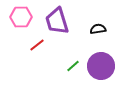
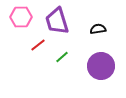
red line: moved 1 px right
green line: moved 11 px left, 9 px up
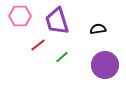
pink hexagon: moved 1 px left, 1 px up
purple circle: moved 4 px right, 1 px up
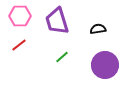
red line: moved 19 px left
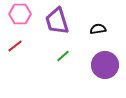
pink hexagon: moved 2 px up
red line: moved 4 px left, 1 px down
green line: moved 1 px right, 1 px up
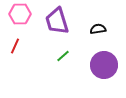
red line: rotated 28 degrees counterclockwise
purple circle: moved 1 px left
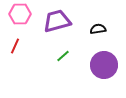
purple trapezoid: rotated 92 degrees clockwise
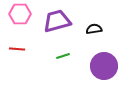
black semicircle: moved 4 px left
red line: moved 2 px right, 3 px down; rotated 70 degrees clockwise
green line: rotated 24 degrees clockwise
purple circle: moved 1 px down
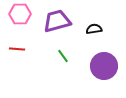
green line: rotated 72 degrees clockwise
